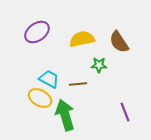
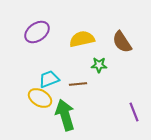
brown semicircle: moved 3 px right
cyan trapezoid: rotated 50 degrees counterclockwise
purple line: moved 9 px right
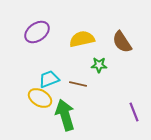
brown line: rotated 18 degrees clockwise
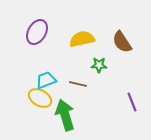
purple ellipse: rotated 25 degrees counterclockwise
cyan trapezoid: moved 3 px left, 1 px down
purple line: moved 2 px left, 10 px up
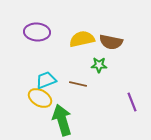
purple ellipse: rotated 65 degrees clockwise
brown semicircle: moved 11 px left; rotated 45 degrees counterclockwise
green arrow: moved 3 px left, 5 px down
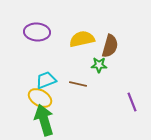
brown semicircle: moved 1 px left, 4 px down; rotated 85 degrees counterclockwise
green arrow: moved 18 px left
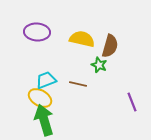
yellow semicircle: rotated 25 degrees clockwise
green star: rotated 21 degrees clockwise
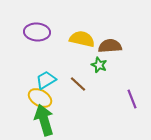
brown semicircle: rotated 110 degrees counterclockwise
cyan trapezoid: rotated 10 degrees counterclockwise
brown line: rotated 30 degrees clockwise
purple line: moved 3 px up
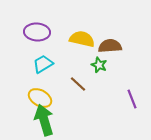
cyan trapezoid: moved 3 px left, 16 px up
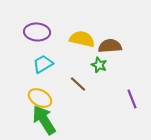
green arrow: rotated 16 degrees counterclockwise
